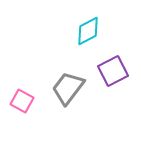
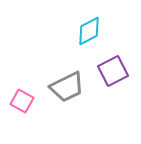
cyan diamond: moved 1 px right
gray trapezoid: moved 1 px left, 1 px up; rotated 153 degrees counterclockwise
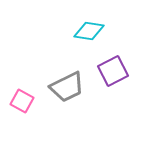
cyan diamond: rotated 36 degrees clockwise
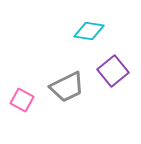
purple square: rotated 12 degrees counterclockwise
pink square: moved 1 px up
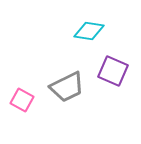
purple square: rotated 28 degrees counterclockwise
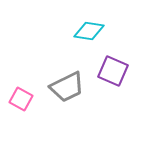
pink square: moved 1 px left, 1 px up
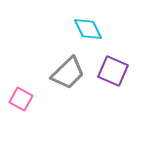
cyan diamond: moved 1 px left, 2 px up; rotated 56 degrees clockwise
gray trapezoid: moved 1 px right, 14 px up; rotated 18 degrees counterclockwise
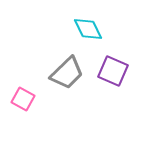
gray trapezoid: moved 1 px left
pink square: moved 2 px right
